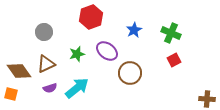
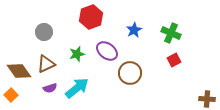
orange square: moved 1 px down; rotated 32 degrees clockwise
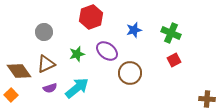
blue star: rotated 14 degrees clockwise
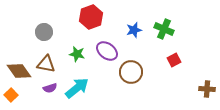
green cross: moved 7 px left, 4 px up
green star: rotated 28 degrees clockwise
brown triangle: rotated 36 degrees clockwise
brown circle: moved 1 px right, 1 px up
brown cross: moved 10 px up
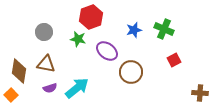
green star: moved 1 px right, 15 px up
brown diamond: rotated 45 degrees clockwise
brown cross: moved 7 px left, 4 px down
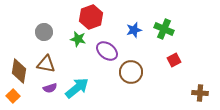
orange square: moved 2 px right, 1 px down
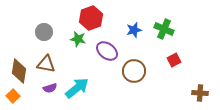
red hexagon: moved 1 px down
brown circle: moved 3 px right, 1 px up
